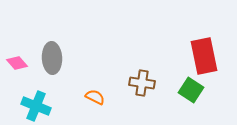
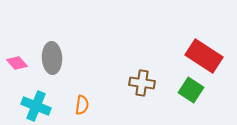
red rectangle: rotated 45 degrees counterclockwise
orange semicircle: moved 13 px left, 8 px down; rotated 72 degrees clockwise
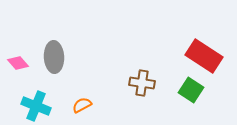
gray ellipse: moved 2 px right, 1 px up
pink diamond: moved 1 px right
orange semicircle: rotated 126 degrees counterclockwise
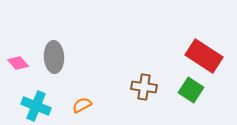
brown cross: moved 2 px right, 4 px down
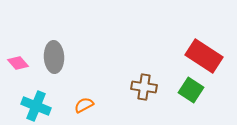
orange semicircle: moved 2 px right
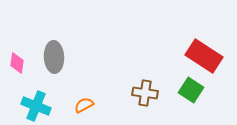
pink diamond: moved 1 px left; rotated 50 degrees clockwise
brown cross: moved 1 px right, 6 px down
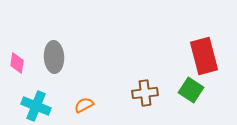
red rectangle: rotated 42 degrees clockwise
brown cross: rotated 15 degrees counterclockwise
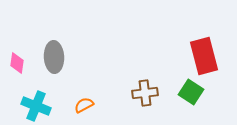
green square: moved 2 px down
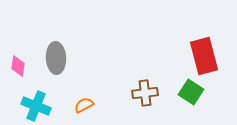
gray ellipse: moved 2 px right, 1 px down
pink diamond: moved 1 px right, 3 px down
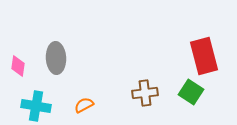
cyan cross: rotated 12 degrees counterclockwise
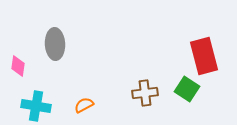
gray ellipse: moved 1 px left, 14 px up
green square: moved 4 px left, 3 px up
